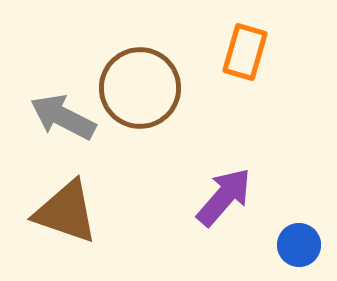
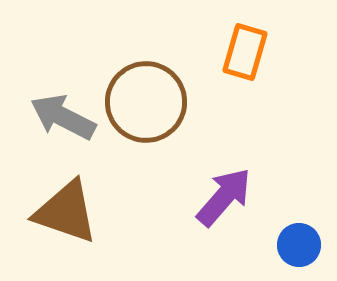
brown circle: moved 6 px right, 14 px down
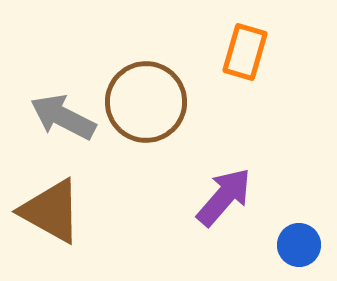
brown triangle: moved 15 px left, 1 px up; rotated 10 degrees clockwise
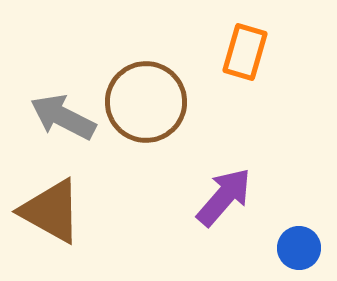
blue circle: moved 3 px down
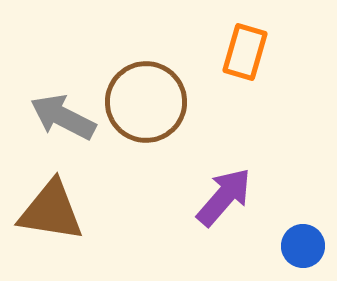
brown triangle: rotated 20 degrees counterclockwise
blue circle: moved 4 px right, 2 px up
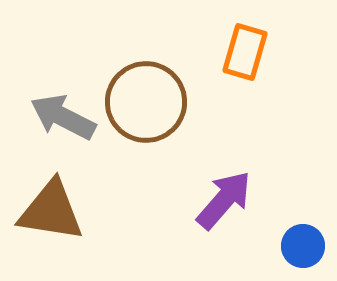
purple arrow: moved 3 px down
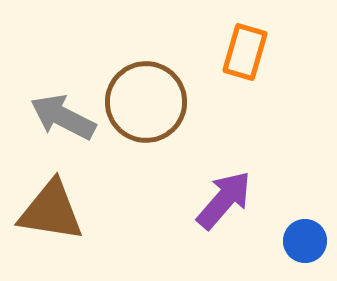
blue circle: moved 2 px right, 5 px up
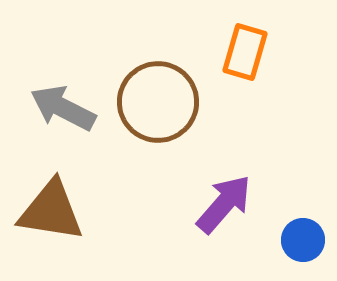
brown circle: moved 12 px right
gray arrow: moved 9 px up
purple arrow: moved 4 px down
blue circle: moved 2 px left, 1 px up
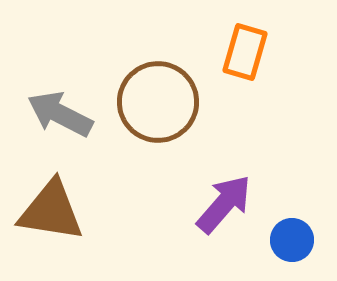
gray arrow: moved 3 px left, 6 px down
blue circle: moved 11 px left
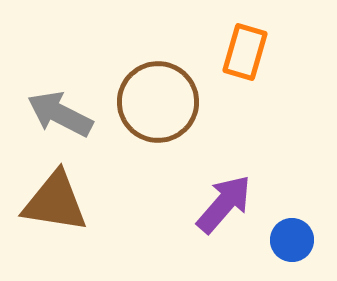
brown triangle: moved 4 px right, 9 px up
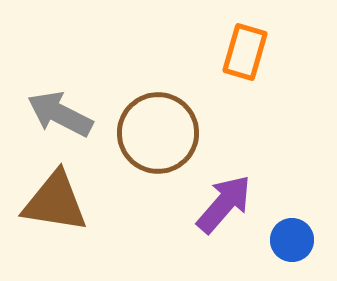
brown circle: moved 31 px down
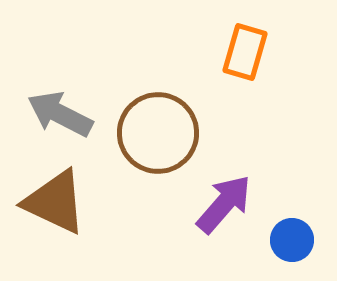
brown triangle: rotated 16 degrees clockwise
